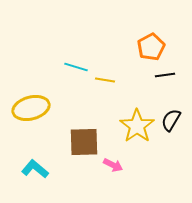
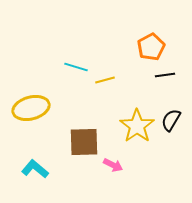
yellow line: rotated 24 degrees counterclockwise
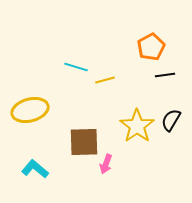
yellow ellipse: moved 1 px left, 2 px down
pink arrow: moved 7 px left, 1 px up; rotated 84 degrees clockwise
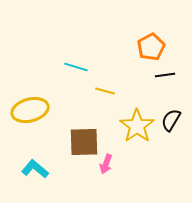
yellow line: moved 11 px down; rotated 30 degrees clockwise
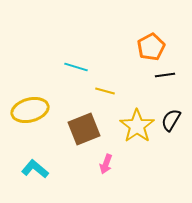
brown square: moved 13 px up; rotated 20 degrees counterclockwise
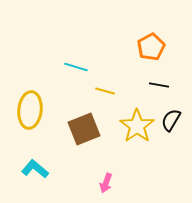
black line: moved 6 px left, 10 px down; rotated 18 degrees clockwise
yellow ellipse: rotated 69 degrees counterclockwise
pink arrow: moved 19 px down
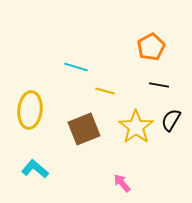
yellow star: moved 1 px left, 1 px down
pink arrow: moved 16 px right; rotated 120 degrees clockwise
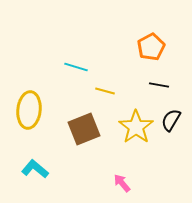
yellow ellipse: moved 1 px left
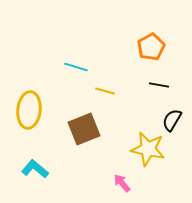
black semicircle: moved 1 px right
yellow star: moved 12 px right, 22 px down; rotated 24 degrees counterclockwise
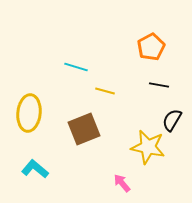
yellow ellipse: moved 3 px down
yellow star: moved 2 px up
